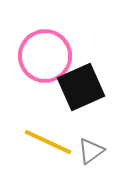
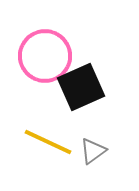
gray triangle: moved 2 px right
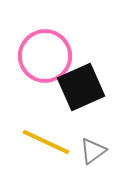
yellow line: moved 2 px left
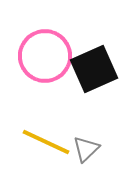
black square: moved 13 px right, 18 px up
gray triangle: moved 7 px left, 2 px up; rotated 8 degrees counterclockwise
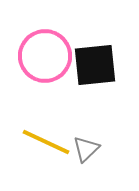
black square: moved 1 px right, 4 px up; rotated 18 degrees clockwise
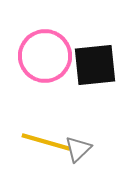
yellow line: rotated 9 degrees counterclockwise
gray triangle: moved 8 px left
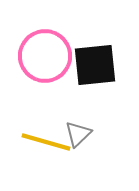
gray triangle: moved 15 px up
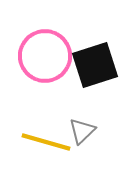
black square: rotated 12 degrees counterclockwise
gray triangle: moved 4 px right, 3 px up
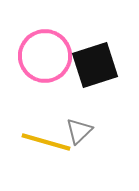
gray triangle: moved 3 px left
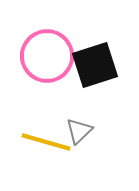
pink circle: moved 2 px right
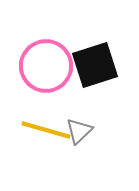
pink circle: moved 1 px left, 10 px down
yellow line: moved 12 px up
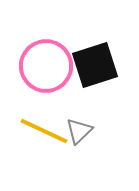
yellow line: moved 2 px left, 1 px down; rotated 9 degrees clockwise
